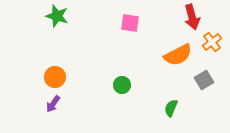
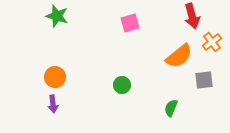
red arrow: moved 1 px up
pink square: rotated 24 degrees counterclockwise
orange semicircle: moved 1 px right, 1 px down; rotated 12 degrees counterclockwise
gray square: rotated 24 degrees clockwise
purple arrow: rotated 42 degrees counterclockwise
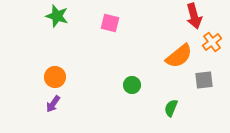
red arrow: moved 2 px right
pink square: moved 20 px left; rotated 30 degrees clockwise
green circle: moved 10 px right
purple arrow: rotated 42 degrees clockwise
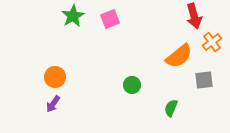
green star: moved 16 px right; rotated 25 degrees clockwise
pink square: moved 4 px up; rotated 36 degrees counterclockwise
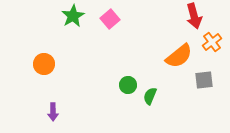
pink square: rotated 18 degrees counterclockwise
orange circle: moved 11 px left, 13 px up
green circle: moved 4 px left
purple arrow: moved 8 px down; rotated 36 degrees counterclockwise
green semicircle: moved 21 px left, 12 px up
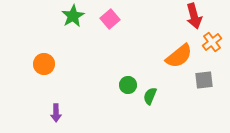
purple arrow: moved 3 px right, 1 px down
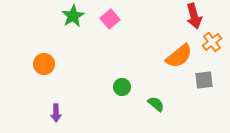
green circle: moved 6 px left, 2 px down
green semicircle: moved 6 px right, 8 px down; rotated 108 degrees clockwise
